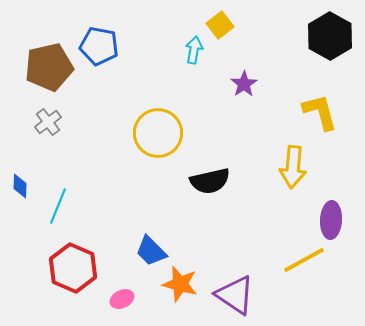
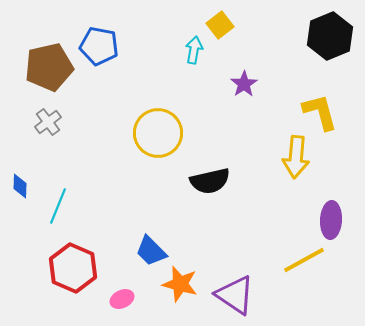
black hexagon: rotated 9 degrees clockwise
yellow arrow: moved 3 px right, 10 px up
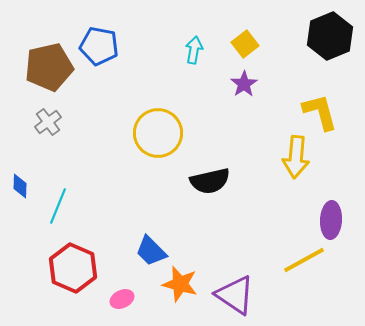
yellow square: moved 25 px right, 19 px down
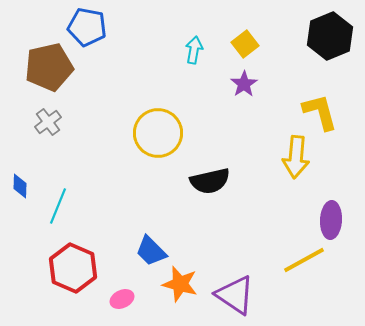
blue pentagon: moved 12 px left, 19 px up
